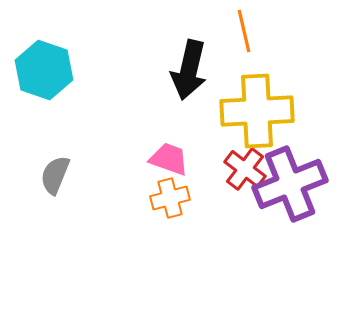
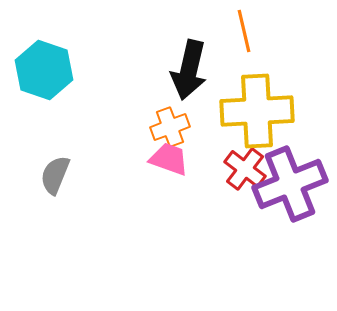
orange cross: moved 71 px up; rotated 6 degrees counterclockwise
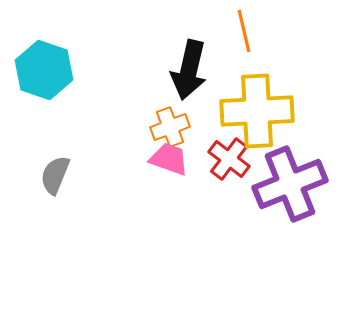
red cross: moved 16 px left, 10 px up
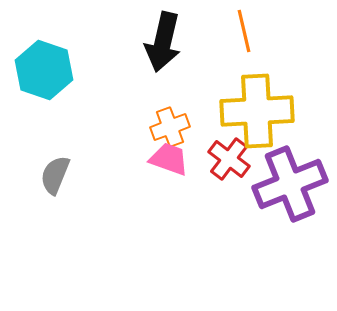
black arrow: moved 26 px left, 28 px up
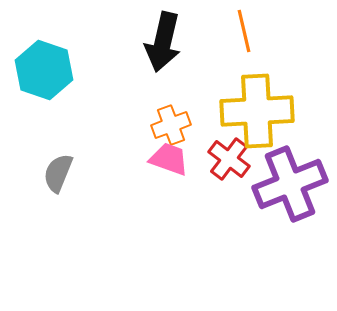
orange cross: moved 1 px right, 2 px up
gray semicircle: moved 3 px right, 2 px up
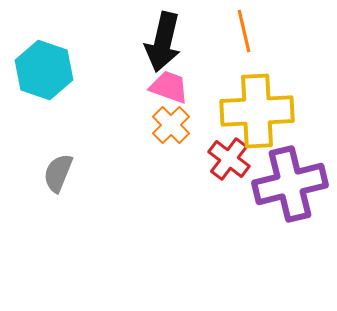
orange cross: rotated 24 degrees counterclockwise
pink trapezoid: moved 72 px up
purple cross: rotated 8 degrees clockwise
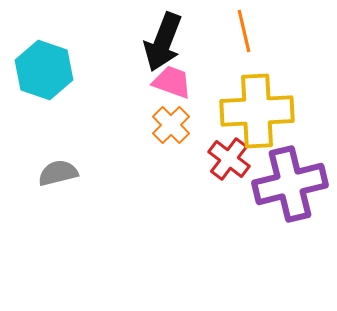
black arrow: rotated 8 degrees clockwise
pink trapezoid: moved 3 px right, 5 px up
gray semicircle: rotated 54 degrees clockwise
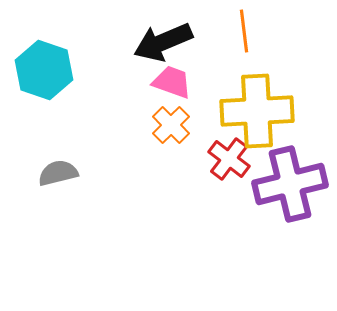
orange line: rotated 6 degrees clockwise
black arrow: rotated 46 degrees clockwise
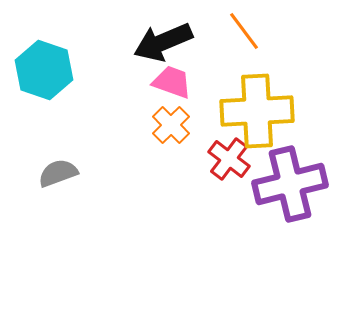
orange line: rotated 30 degrees counterclockwise
gray semicircle: rotated 6 degrees counterclockwise
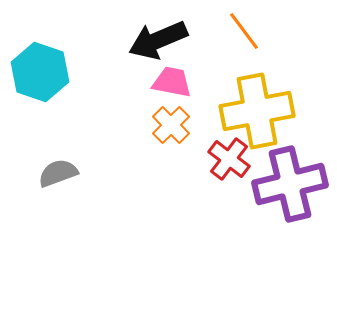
black arrow: moved 5 px left, 2 px up
cyan hexagon: moved 4 px left, 2 px down
pink trapezoid: rotated 9 degrees counterclockwise
yellow cross: rotated 8 degrees counterclockwise
